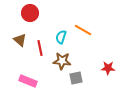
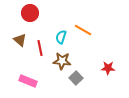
gray square: rotated 32 degrees counterclockwise
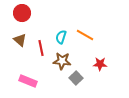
red circle: moved 8 px left
orange line: moved 2 px right, 5 px down
red line: moved 1 px right
red star: moved 8 px left, 4 px up
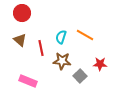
gray square: moved 4 px right, 2 px up
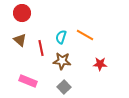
gray square: moved 16 px left, 11 px down
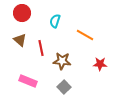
cyan semicircle: moved 6 px left, 16 px up
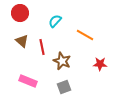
red circle: moved 2 px left
cyan semicircle: rotated 24 degrees clockwise
brown triangle: moved 2 px right, 1 px down
red line: moved 1 px right, 1 px up
brown star: rotated 18 degrees clockwise
gray square: rotated 24 degrees clockwise
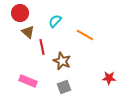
brown triangle: moved 6 px right, 9 px up
red star: moved 9 px right, 14 px down
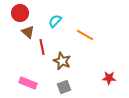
pink rectangle: moved 2 px down
